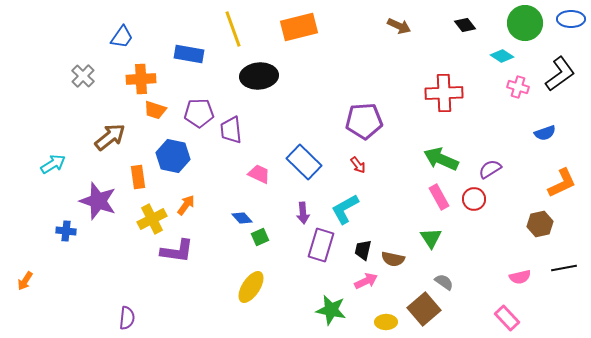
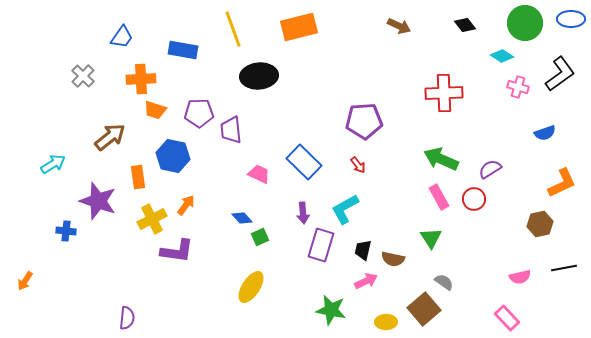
blue rectangle at (189, 54): moved 6 px left, 4 px up
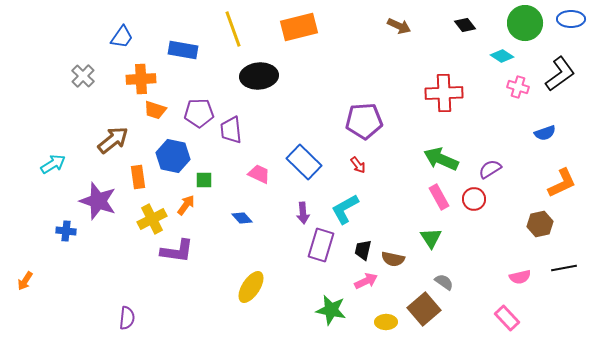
brown arrow at (110, 137): moved 3 px right, 3 px down
green square at (260, 237): moved 56 px left, 57 px up; rotated 24 degrees clockwise
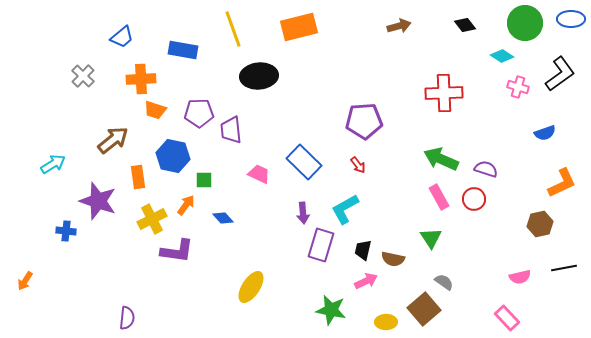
brown arrow at (399, 26): rotated 40 degrees counterclockwise
blue trapezoid at (122, 37): rotated 15 degrees clockwise
purple semicircle at (490, 169): moved 4 px left; rotated 50 degrees clockwise
blue diamond at (242, 218): moved 19 px left
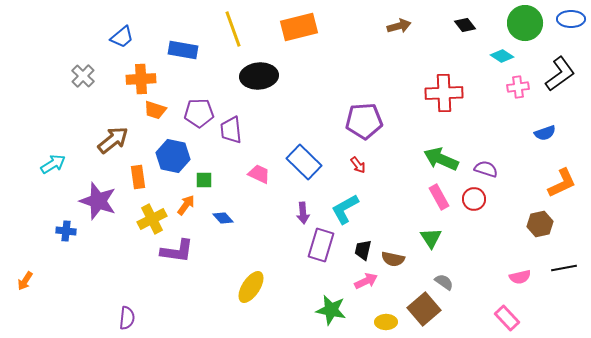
pink cross at (518, 87): rotated 25 degrees counterclockwise
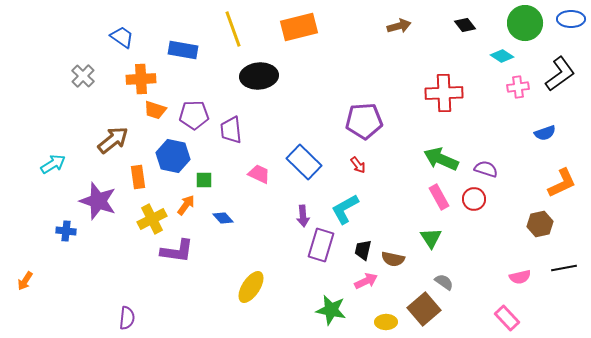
blue trapezoid at (122, 37): rotated 105 degrees counterclockwise
purple pentagon at (199, 113): moved 5 px left, 2 px down
purple arrow at (303, 213): moved 3 px down
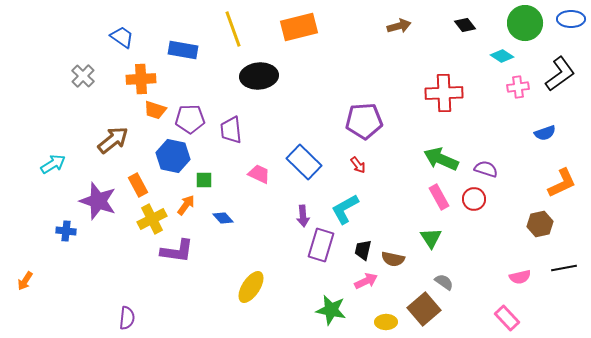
purple pentagon at (194, 115): moved 4 px left, 4 px down
orange rectangle at (138, 177): moved 8 px down; rotated 20 degrees counterclockwise
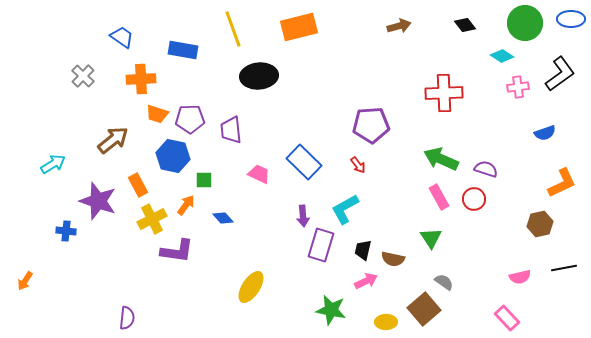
orange trapezoid at (155, 110): moved 2 px right, 4 px down
purple pentagon at (364, 121): moved 7 px right, 4 px down
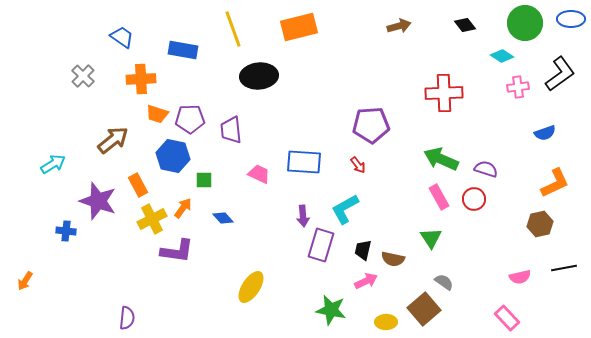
blue rectangle at (304, 162): rotated 40 degrees counterclockwise
orange L-shape at (562, 183): moved 7 px left
orange arrow at (186, 205): moved 3 px left, 3 px down
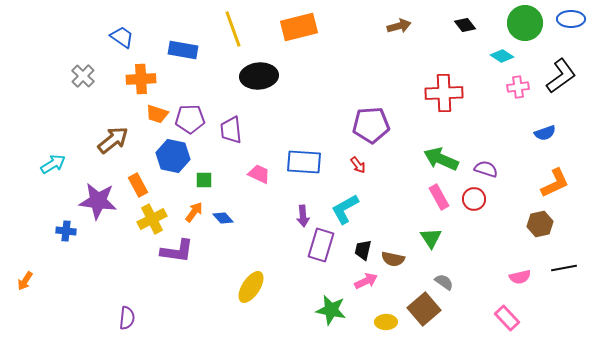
black L-shape at (560, 74): moved 1 px right, 2 px down
purple star at (98, 201): rotated 12 degrees counterclockwise
orange arrow at (183, 208): moved 11 px right, 4 px down
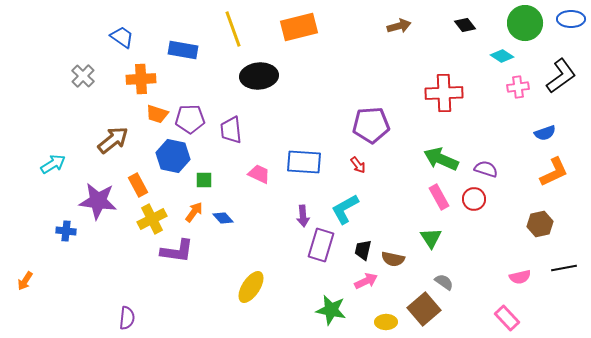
orange L-shape at (555, 183): moved 1 px left, 11 px up
